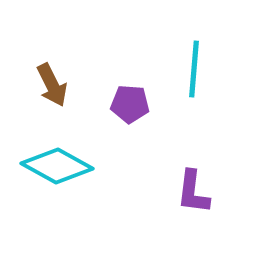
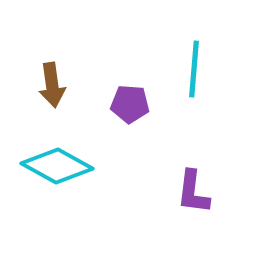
brown arrow: rotated 18 degrees clockwise
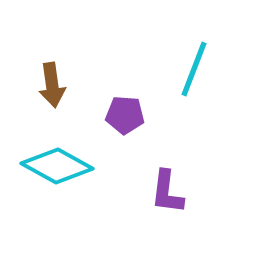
cyan line: rotated 16 degrees clockwise
purple pentagon: moved 5 px left, 11 px down
purple L-shape: moved 26 px left
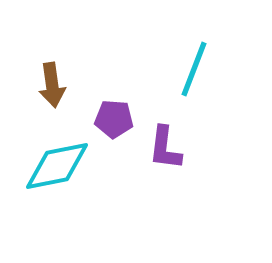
purple pentagon: moved 11 px left, 4 px down
cyan diamond: rotated 40 degrees counterclockwise
purple L-shape: moved 2 px left, 44 px up
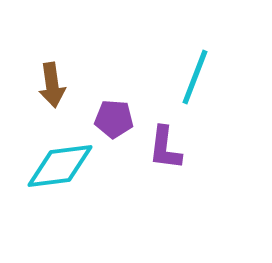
cyan line: moved 1 px right, 8 px down
cyan diamond: moved 3 px right; rotated 4 degrees clockwise
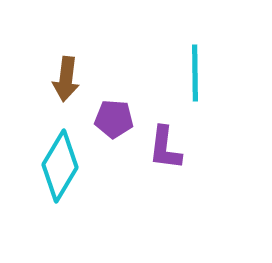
cyan line: moved 4 px up; rotated 22 degrees counterclockwise
brown arrow: moved 14 px right, 6 px up; rotated 15 degrees clockwise
cyan diamond: rotated 52 degrees counterclockwise
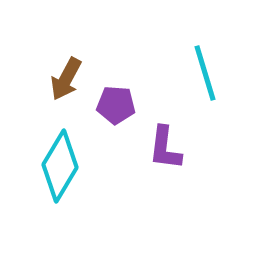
cyan line: moved 10 px right; rotated 16 degrees counterclockwise
brown arrow: rotated 21 degrees clockwise
purple pentagon: moved 2 px right, 14 px up
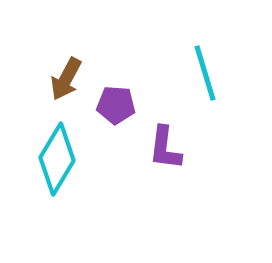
cyan diamond: moved 3 px left, 7 px up
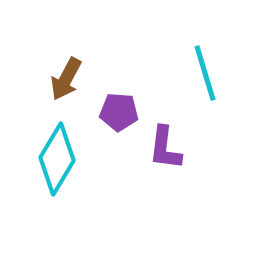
purple pentagon: moved 3 px right, 7 px down
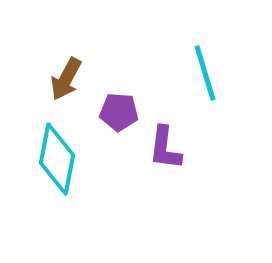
cyan diamond: rotated 20 degrees counterclockwise
